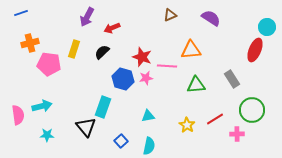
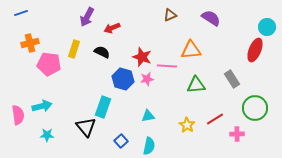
black semicircle: rotated 70 degrees clockwise
pink star: moved 1 px right, 1 px down
green circle: moved 3 px right, 2 px up
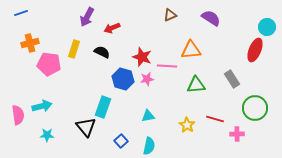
red line: rotated 48 degrees clockwise
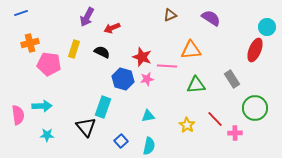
cyan arrow: rotated 12 degrees clockwise
red line: rotated 30 degrees clockwise
pink cross: moved 2 px left, 1 px up
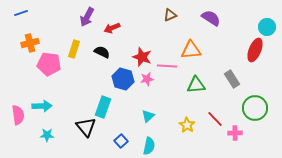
cyan triangle: rotated 32 degrees counterclockwise
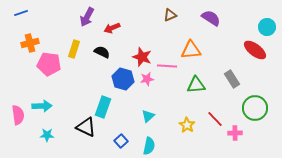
red ellipse: rotated 75 degrees counterclockwise
black triangle: rotated 25 degrees counterclockwise
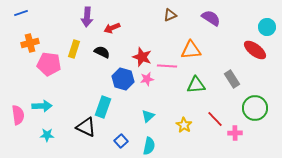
purple arrow: rotated 24 degrees counterclockwise
yellow star: moved 3 px left
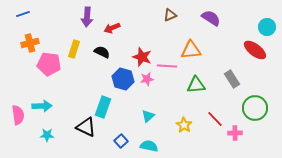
blue line: moved 2 px right, 1 px down
cyan semicircle: rotated 90 degrees counterclockwise
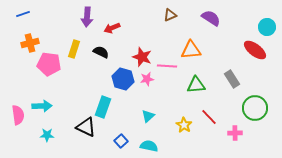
black semicircle: moved 1 px left
red line: moved 6 px left, 2 px up
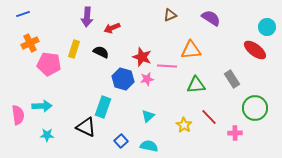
orange cross: rotated 12 degrees counterclockwise
